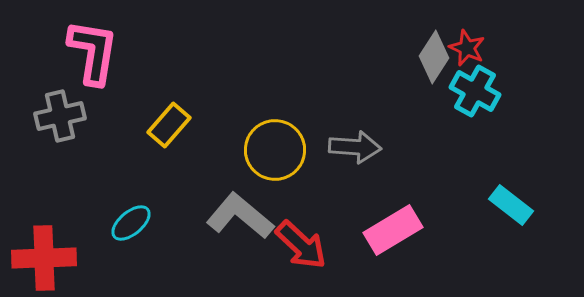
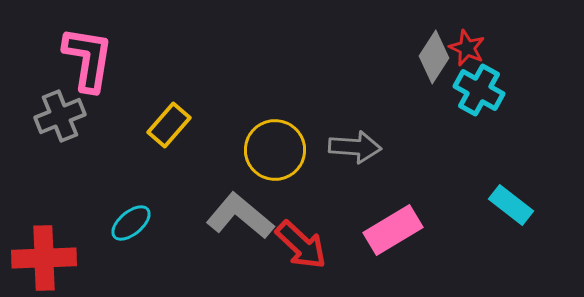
pink L-shape: moved 5 px left, 7 px down
cyan cross: moved 4 px right, 1 px up
gray cross: rotated 9 degrees counterclockwise
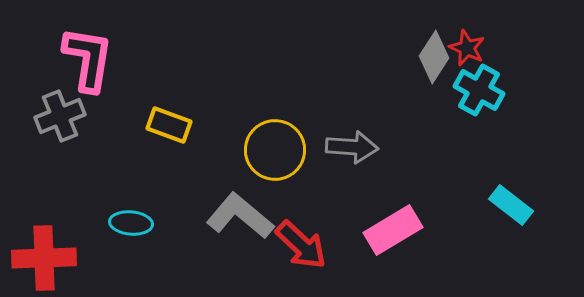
yellow rectangle: rotated 69 degrees clockwise
gray arrow: moved 3 px left
cyan ellipse: rotated 45 degrees clockwise
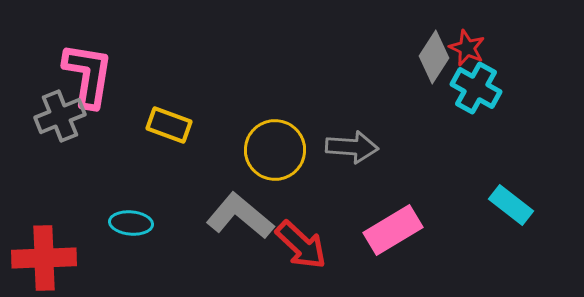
pink L-shape: moved 16 px down
cyan cross: moved 3 px left, 2 px up
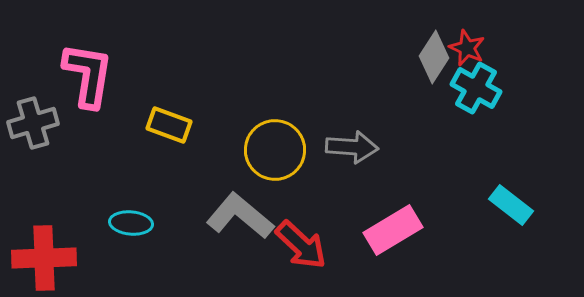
gray cross: moved 27 px left, 7 px down; rotated 6 degrees clockwise
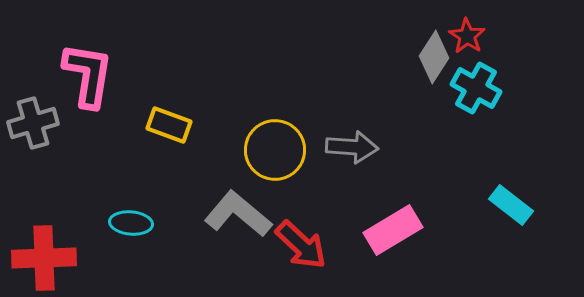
red star: moved 12 px up; rotated 9 degrees clockwise
gray L-shape: moved 2 px left, 2 px up
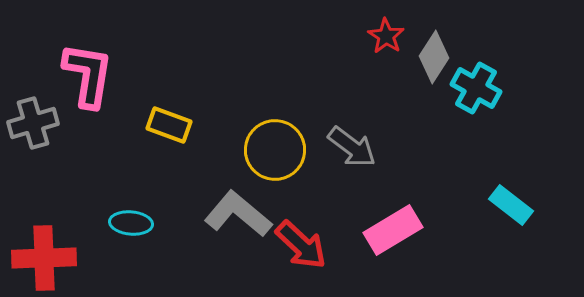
red star: moved 81 px left
gray arrow: rotated 33 degrees clockwise
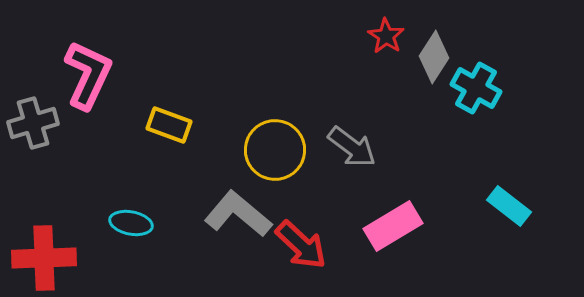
pink L-shape: rotated 16 degrees clockwise
cyan rectangle: moved 2 px left, 1 px down
cyan ellipse: rotated 6 degrees clockwise
pink rectangle: moved 4 px up
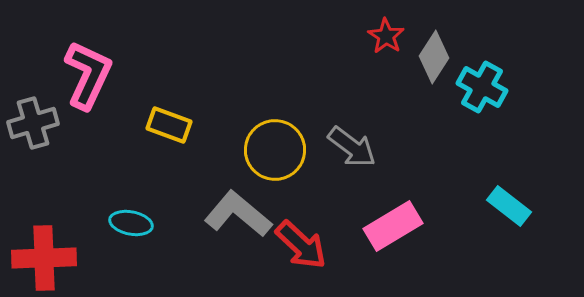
cyan cross: moved 6 px right, 1 px up
